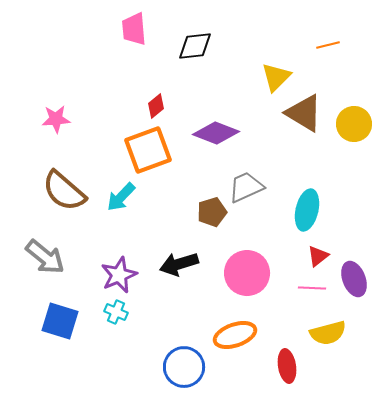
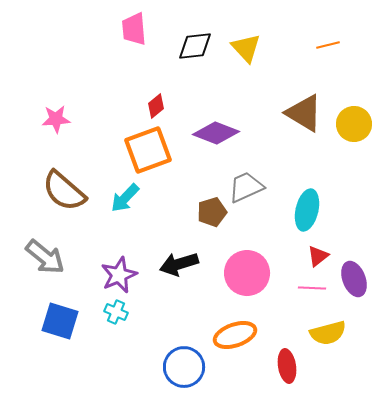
yellow triangle: moved 30 px left, 29 px up; rotated 28 degrees counterclockwise
cyan arrow: moved 4 px right, 1 px down
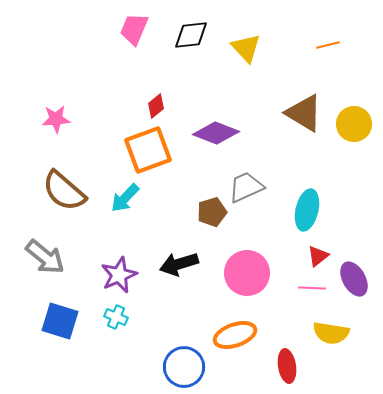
pink trapezoid: rotated 28 degrees clockwise
black diamond: moved 4 px left, 11 px up
purple ellipse: rotated 8 degrees counterclockwise
cyan cross: moved 5 px down
yellow semicircle: moved 3 px right; rotated 24 degrees clockwise
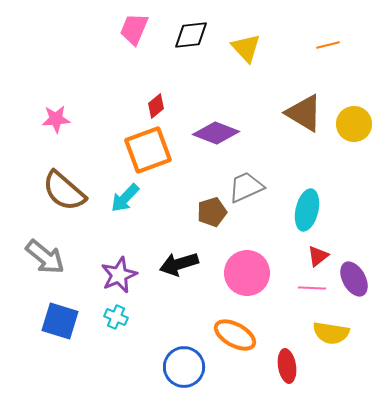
orange ellipse: rotated 48 degrees clockwise
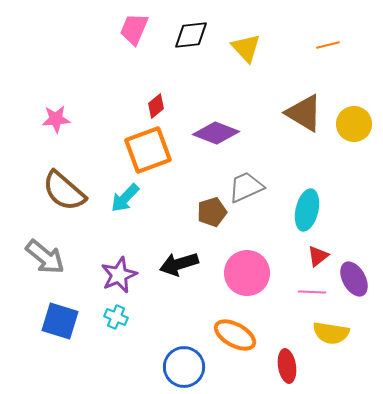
pink line: moved 4 px down
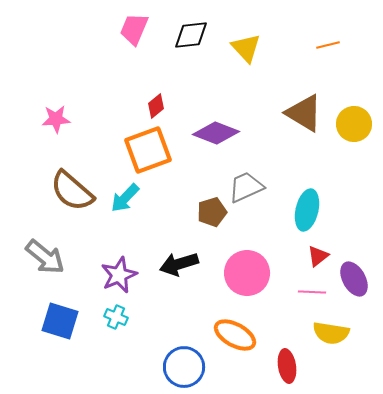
brown semicircle: moved 8 px right
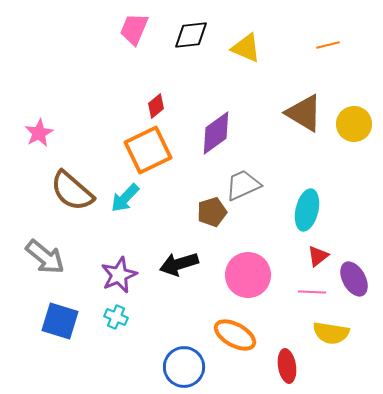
yellow triangle: rotated 24 degrees counterclockwise
pink star: moved 17 px left, 14 px down; rotated 24 degrees counterclockwise
purple diamond: rotated 57 degrees counterclockwise
orange square: rotated 6 degrees counterclockwise
gray trapezoid: moved 3 px left, 2 px up
pink circle: moved 1 px right, 2 px down
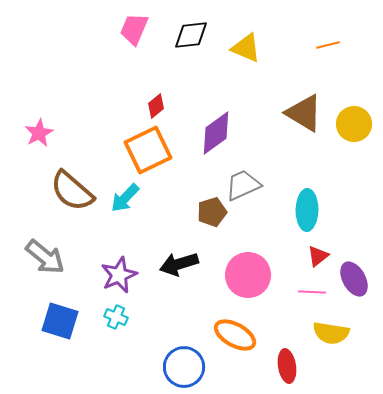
cyan ellipse: rotated 12 degrees counterclockwise
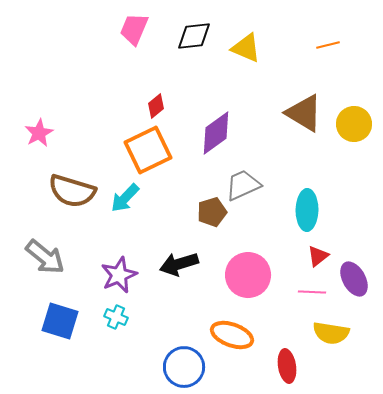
black diamond: moved 3 px right, 1 px down
brown semicircle: rotated 24 degrees counterclockwise
orange ellipse: moved 3 px left; rotated 9 degrees counterclockwise
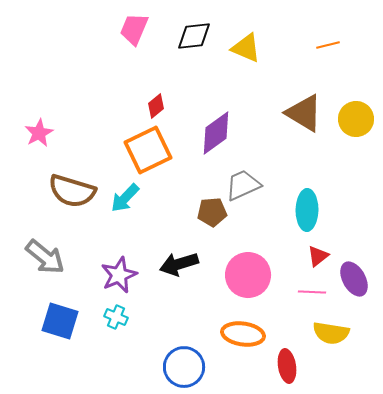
yellow circle: moved 2 px right, 5 px up
brown pentagon: rotated 12 degrees clockwise
orange ellipse: moved 11 px right, 1 px up; rotated 12 degrees counterclockwise
